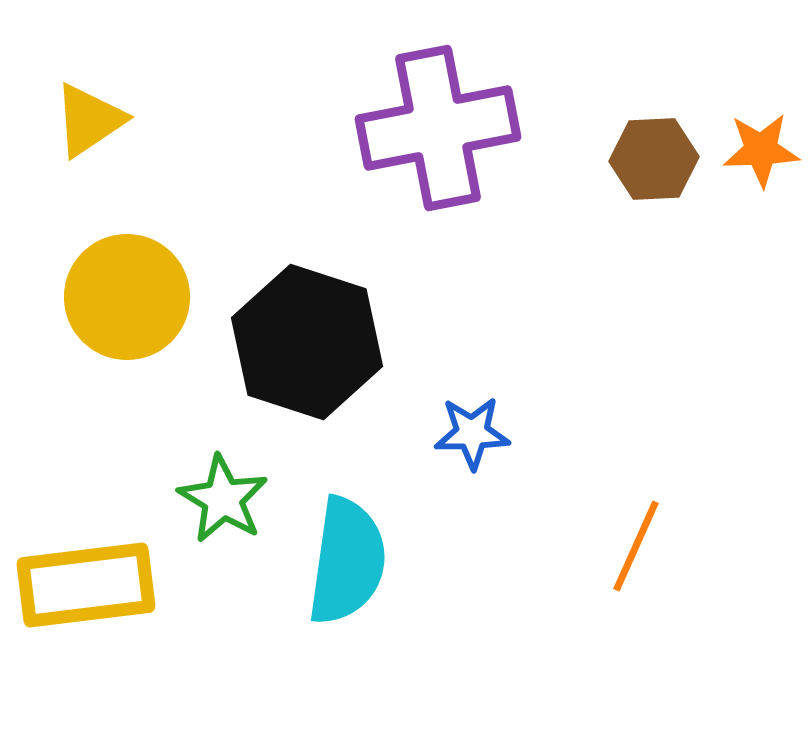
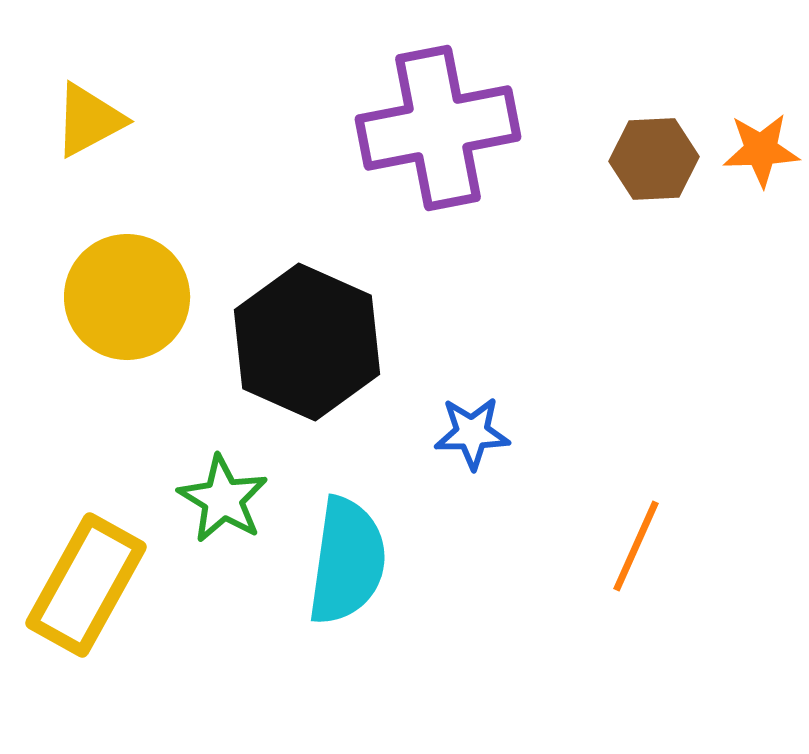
yellow triangle: rotated 6 degrees clockwise
black hexagon: rotated 6 degrees clockwise
yellow rectangle: rotated 54 degrees counterclockwise
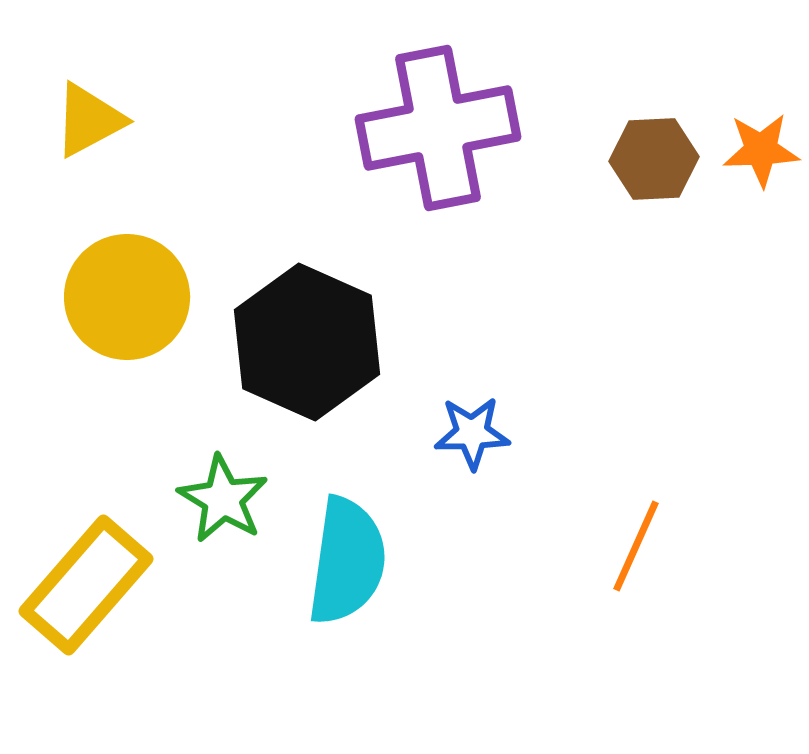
yellow rectangle: rotated 12 degrees clockwise
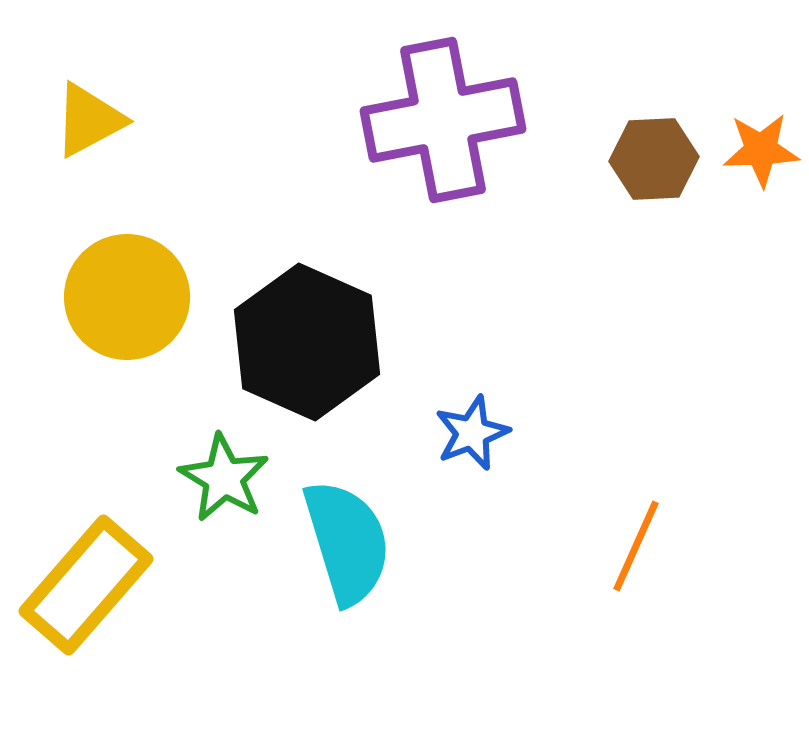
purple cross: moved 5 px right, 8 px up
blue star: rotated 20 degrees counterclockwise
green star: moved 1 px right, 21 px up
cyan semicircle: moved 19 px up; rotated 25 degrees counterclockwise
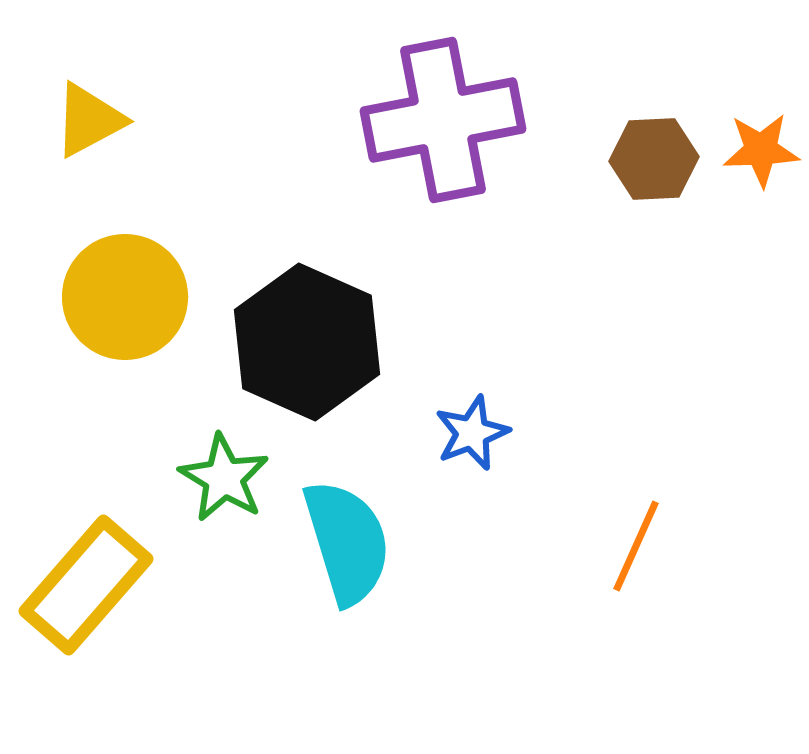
yellow circle: moved 2 px left
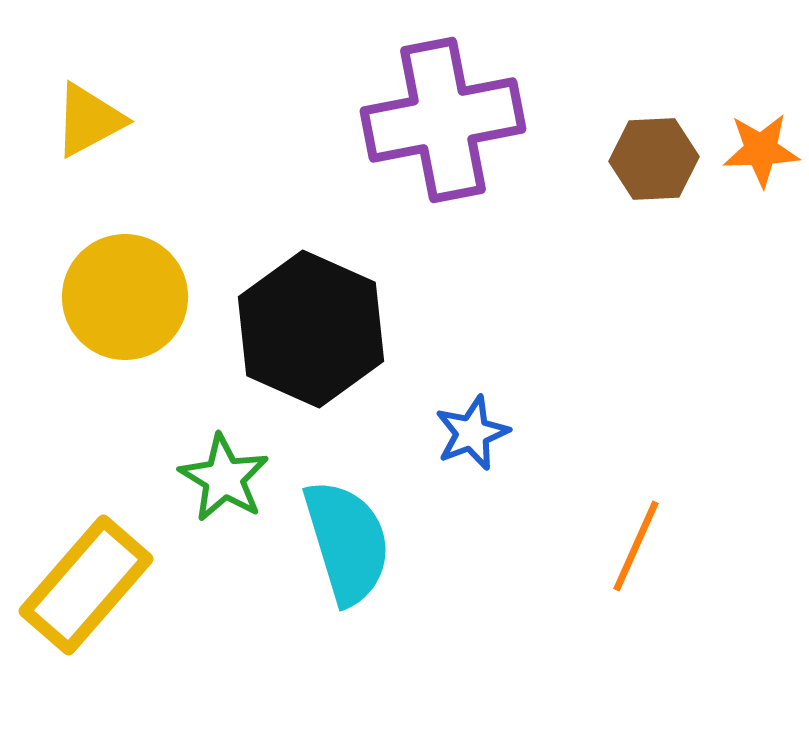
black hexagon: moved 4 px right, 13 px up
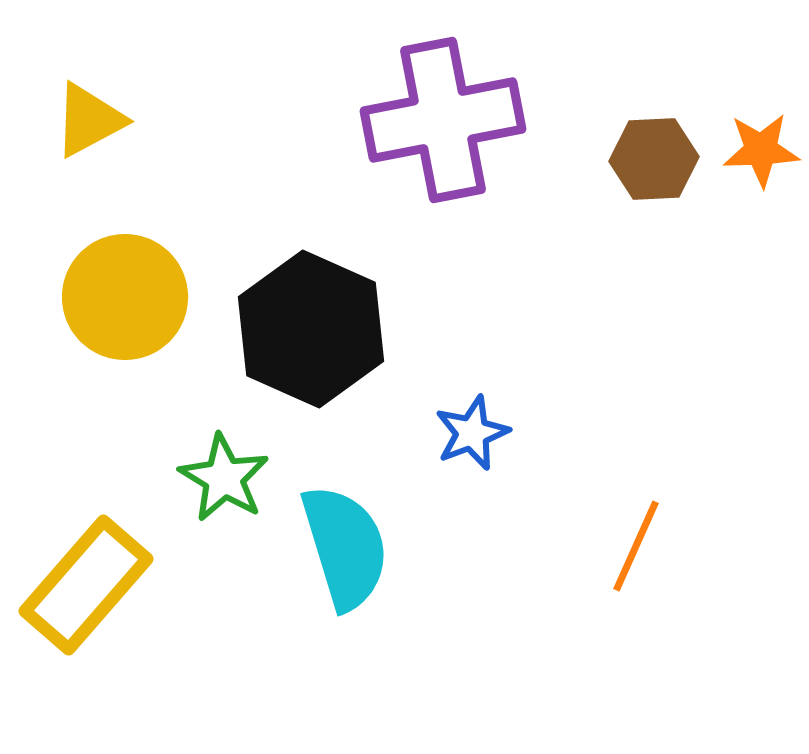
cyan semicircle: moved 2 px left, 5 px down
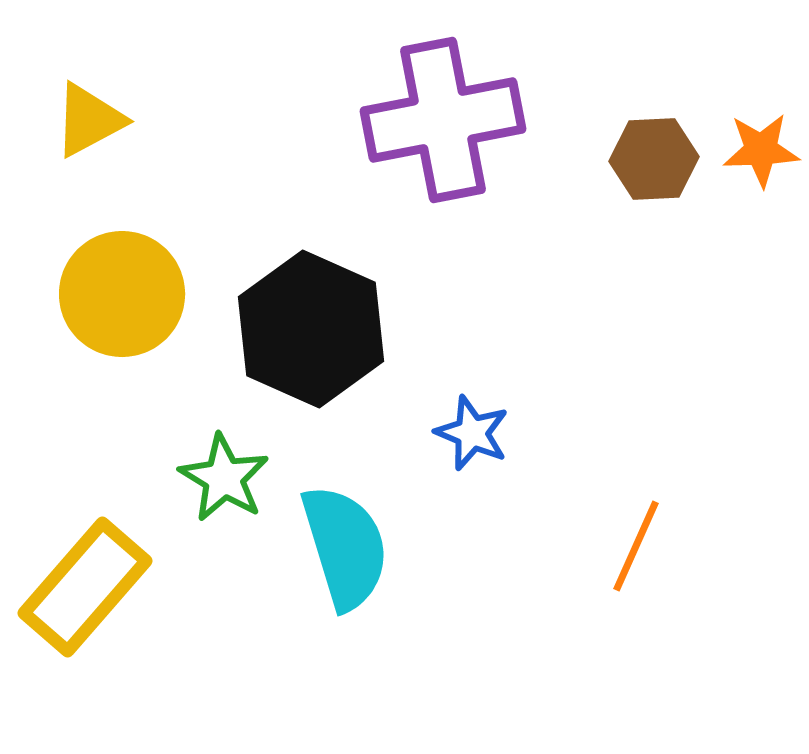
yellow circle: moved 3 px left, 3 px up
blue star: rotated 28 degrees counterclockwise
yellow rectangle: moved 1 px left, 2 px down
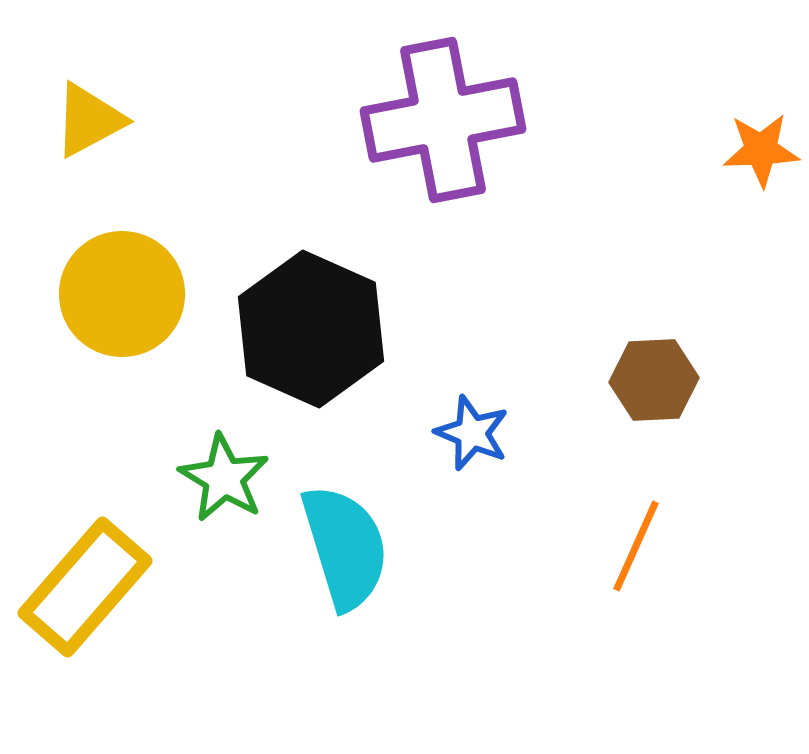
brown hexagon: moved 221 px down
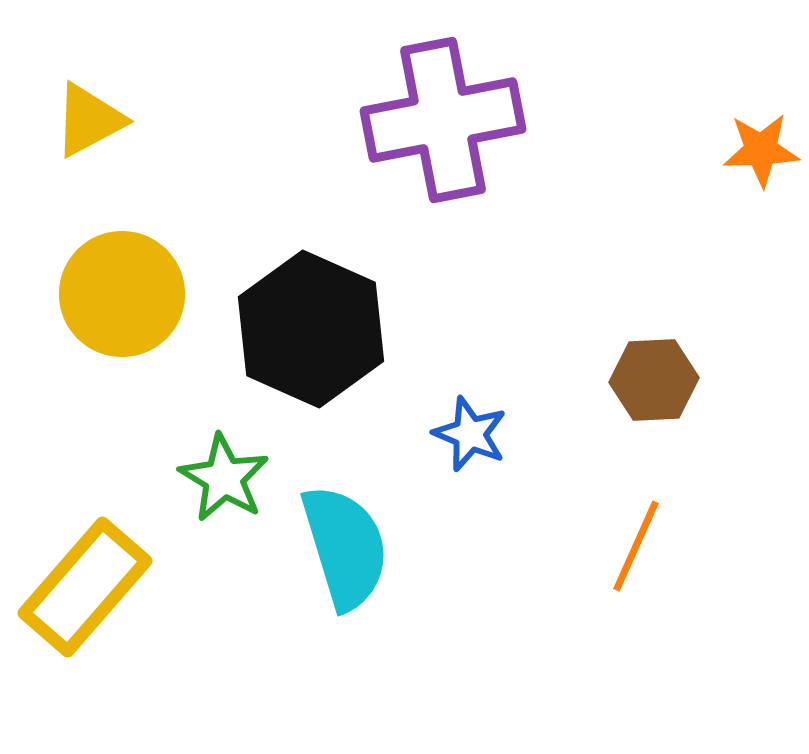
blue star: moved 2 px left, 1 px down
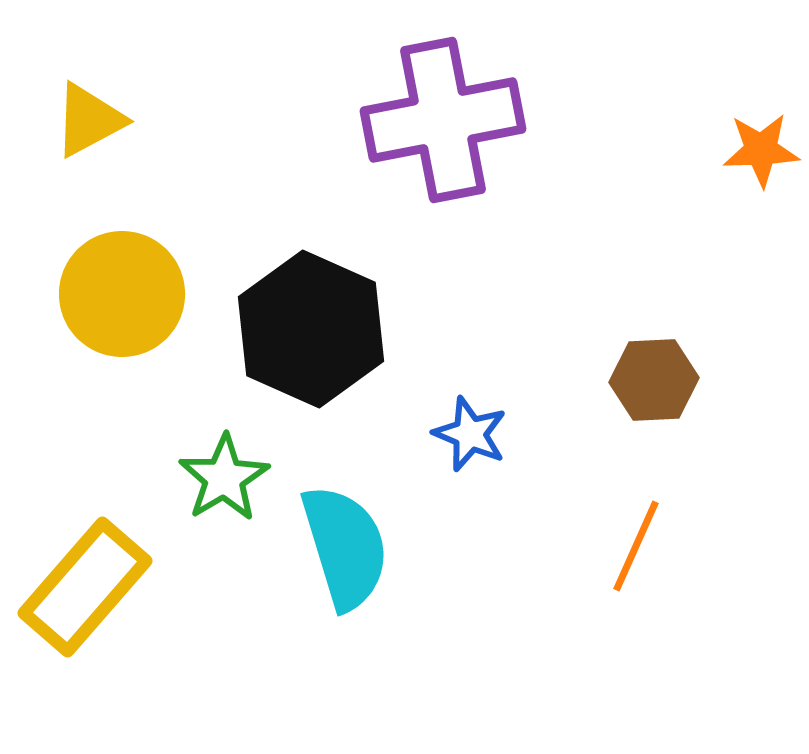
green star: rotated 10 degrees clockwise
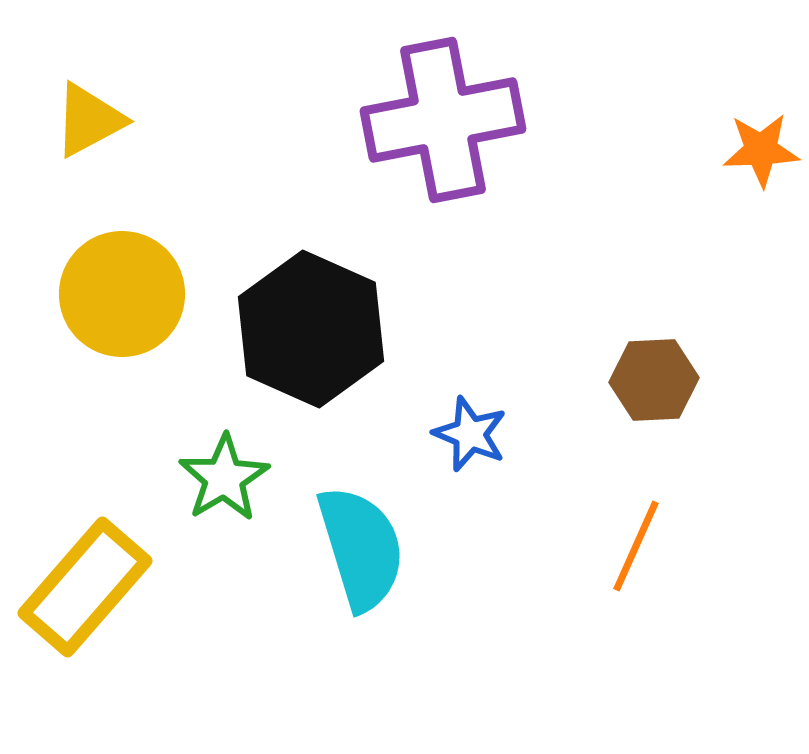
cyan semicircle: moved 16 px right, 1 px down
